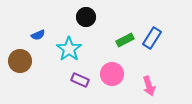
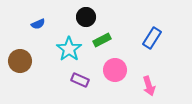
blue semicircle: moved 11 px up
green rectangle: moved 23 px left
pink circle: moved 3 px right, 4 px up
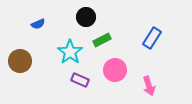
cyan star: moved 1 px right, 3 px down
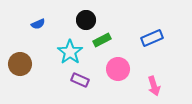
black circle: moved 3 px down
blue rectangle: rotated 35 degrees clockwise
brown circle: moved 3 px down
pink circle: moved 3 px right, 1 px up
pink arrow: moved 5 px right
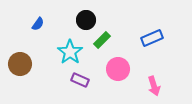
blue semicircle: rotated 32 degrees counterclockwise
green rectangle: rotated 18 degrees counterclockwise
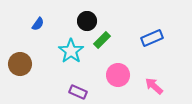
black circle: moved 1 px right, 1 px down
cyan star: moved 1 px right, 1 px up
pink circle: moved 6 px down
purple rectangle: moved 2 px left, 12 px down
pink arrow: rotated 150 degrees clockwise
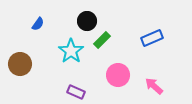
purple rectangle: moved 2 px left
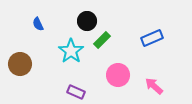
blue semicircle: rotated 120 degrees clockwise
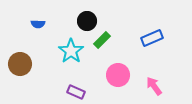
blue semicircle: rotated 64 degrees counterclockwise
pink arrow: rotated 12 degrees clockwise
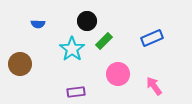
green rectangle: moved 2 px right, 1 px down
cyan star: moved 1 px right, 2 px up
pink circle: moved 1 px up
purple rectangle: rotated 30 degrees counterclockwise
